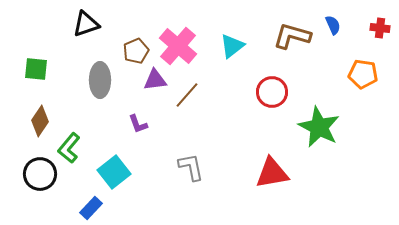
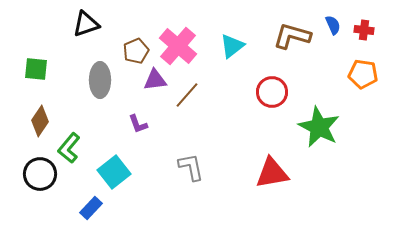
red cross: moved 16 px left, 2 px down
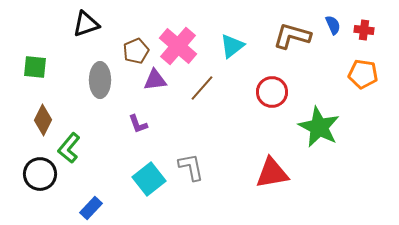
green square: moved 1 px left, 2 px up
brown line: moved 15 px right, 7 px up
brown diamond: moved 3 px right, 1 px up; rotated 8 degrees counterclockwise
cyan square: moved 35 px right, 7 px down
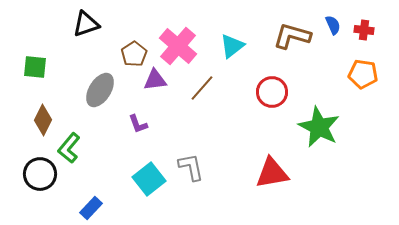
brown pentagon: moved 2 px left, 3 px down; rotated 10 degrees counterclockwise
gray ellipse: moved 10 px down; rotated 32 degrees clockwise
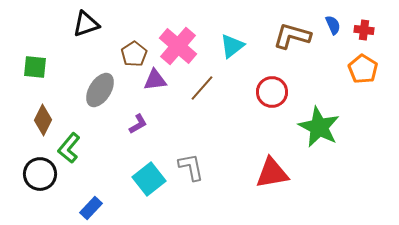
orange pentagon: moved 5 px up; rotated 24 degrees clockwise
purple L-shape: rotated 100 degrees counterclockwise
